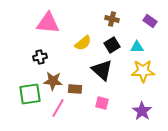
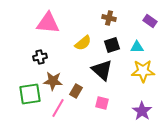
brown cross: moved 3 px left, 1 px up
black square: rotated 14 degrees clockwise
brown rectangle: moved 1 px right, 2 px down; rotated 64 degrees counterclockwise
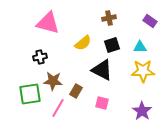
brown cross: rotated 24 degrees counterclockwise
pink triangle: rotated 10 degrees clockwise
cyan triangle: moved 3 px right
black triangle: rotated 15 degrees counterclockwise
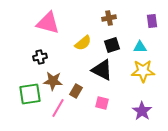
purple rectangle: moved 2 px right; rotated 48 degrees clockwise
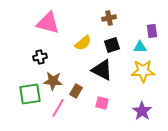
purple rectangle: moved 10 px down
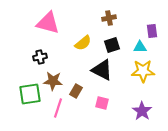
pink line: rotated 12 degrees counterclockwise
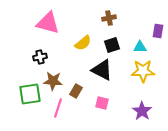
purple rectangle: moved 6 px right; rotated 16 degrees clockwise
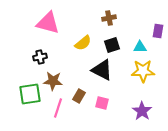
brown rectangle: moved 3 px right, 5 px down
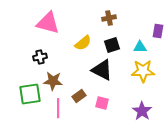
brown rectangle: rotated 24 degrees clockwise
pink line: rotated 18 degrees counterclockwise
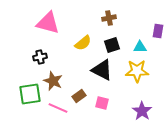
yellow star: moved 6 px left
brown star: rotated 18 degrees clockwise
pink line: rotated 66 degrees counterclockwise
